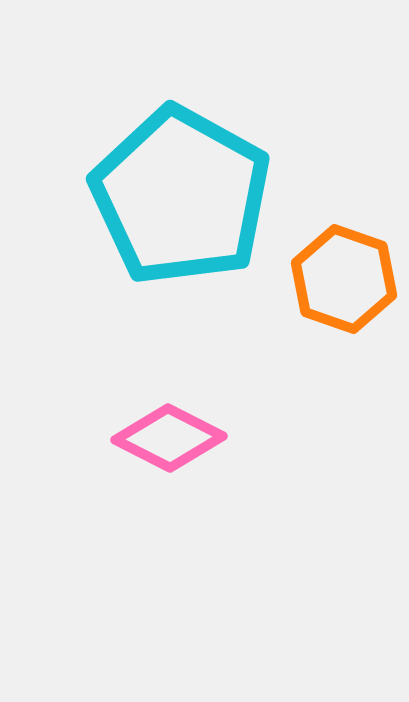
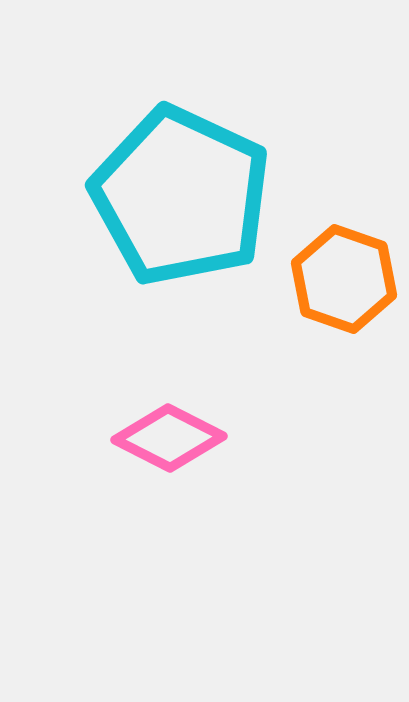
cyan pentagon: rotated 4 degrees counterclockwise
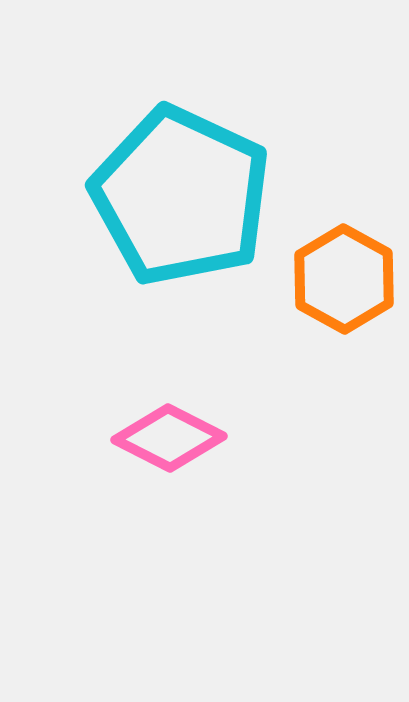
orange hexagon: rotated 10 degrees clockwise
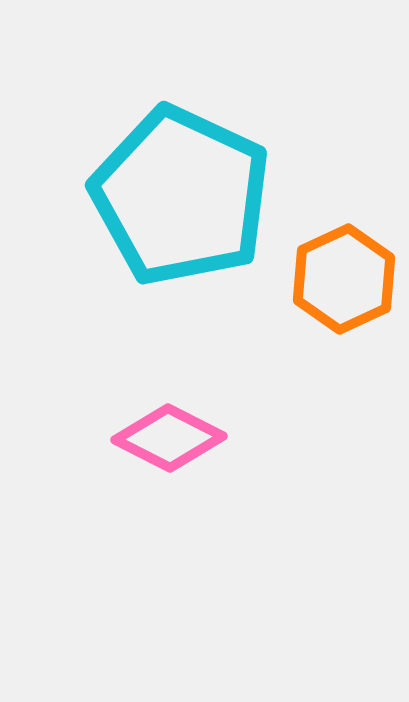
orange hexagon: rotated 6 degrees clockwise
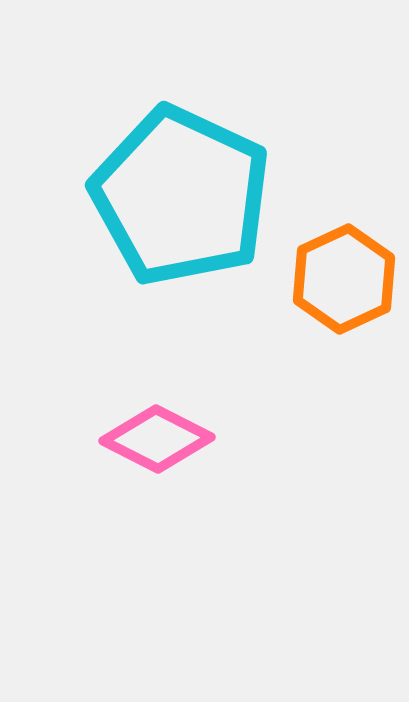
pink diamond: moved 12 px left, 1 px down
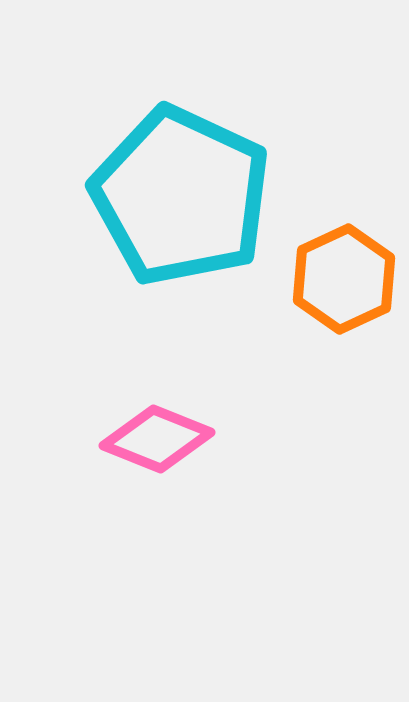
pink diamond: rotated 5 degrees counterclockwise
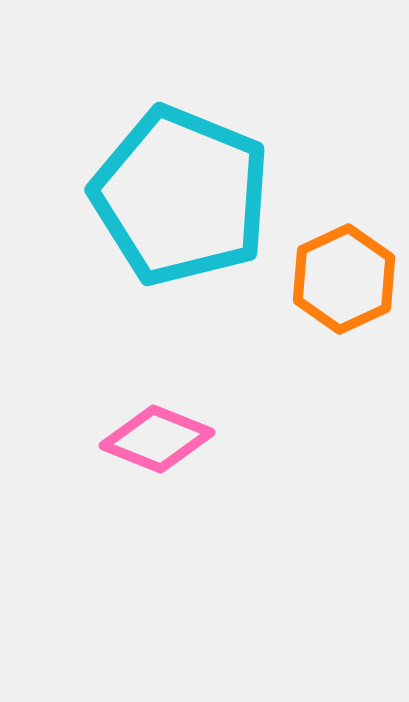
cyan pentagon: rotated 3 degrees counterclockwise
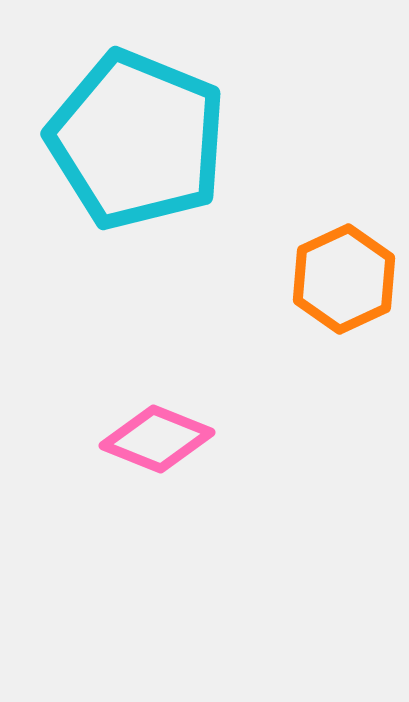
cyan pentagon: moved 44 px left, 56 px up
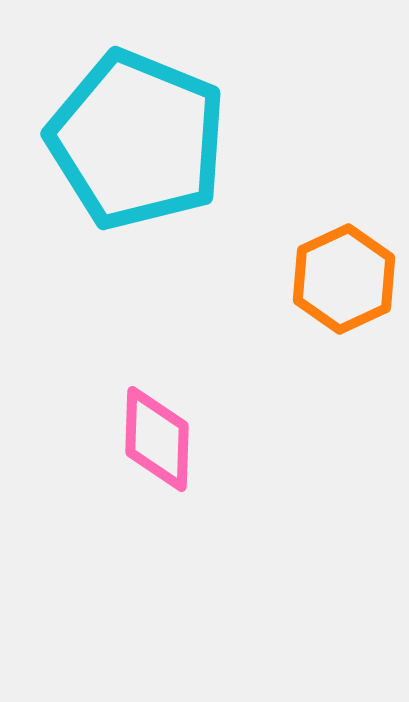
pink diamond: rotated 70 degrees clockwise
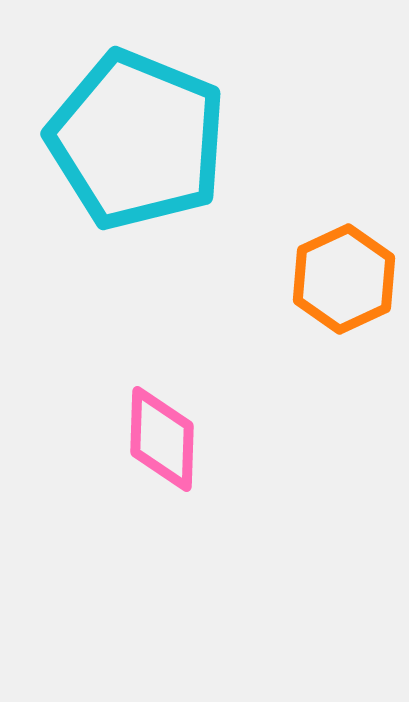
pink diamond: moved 5 px right
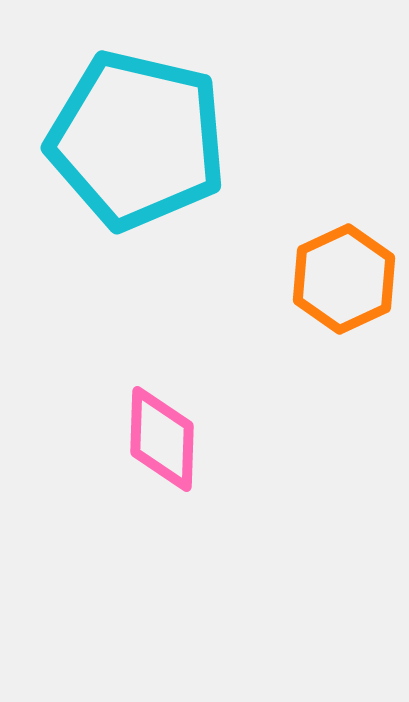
cyan pentagon: rotated 9 degrees counterclockwise
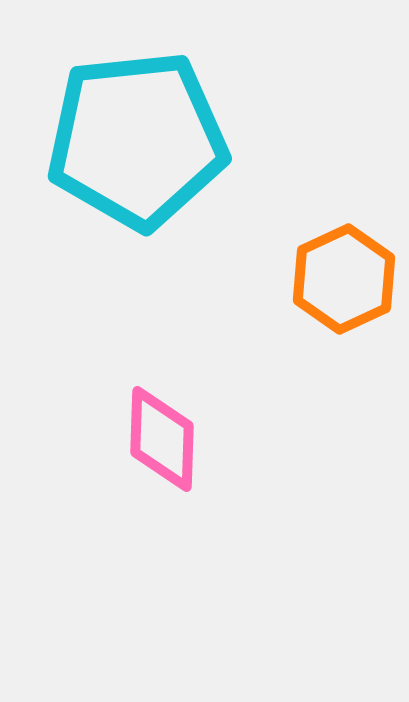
cyan pentagon: rotated 19 degrees counterclockwise
